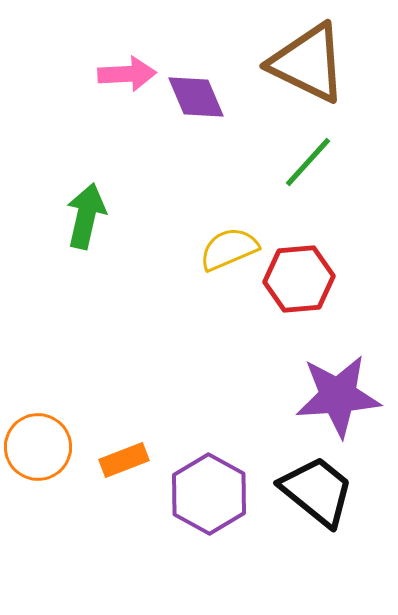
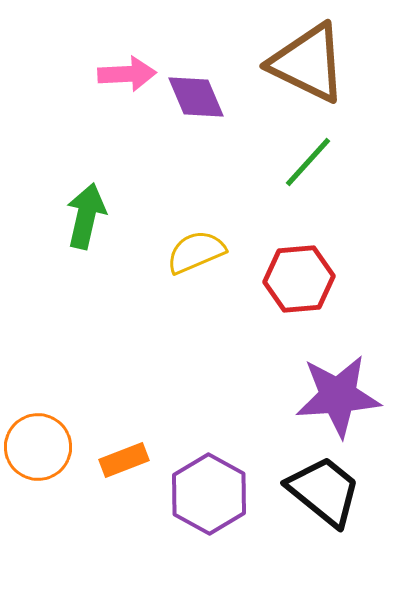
yellow semicircle: moved 33 px left, 3 px down
black trapezoid: moved 7 px right
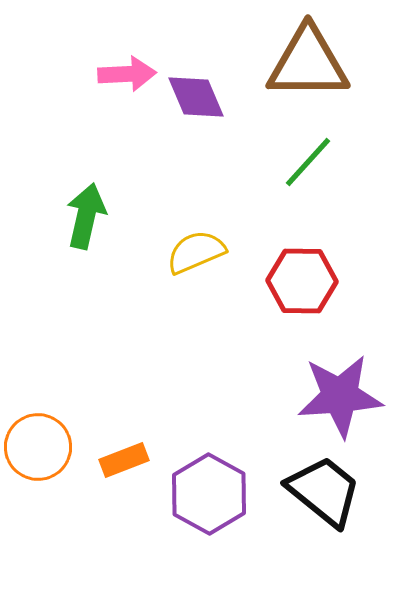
brown triangle: rotated 26 degrees counterclockwise
red hexagon: moved 3 px right, 2 px down; rotated 6 degrees clockwise
purple star: moved 2 px right
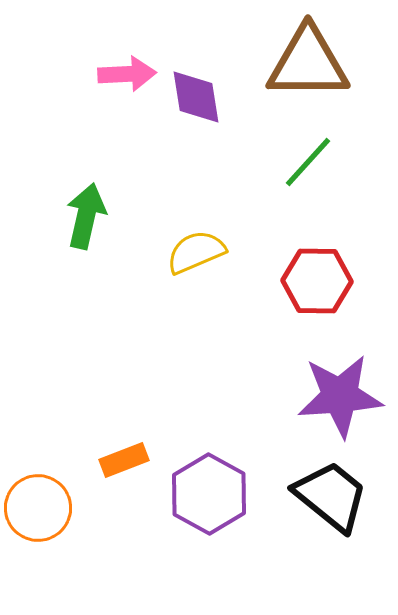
purple diamond: rotated 14 degrees clockwise
red hexagon: moved 15 px right
orange circle: moved 61 px down
black trapezoid: moved 7 px right, 5 px down
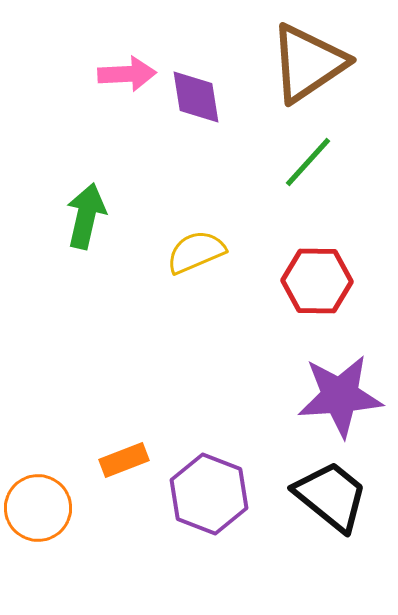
brown triangle: rotated 34 degrees counterclockwise
purple hexagon: rotated 8 degrees counterclockwise
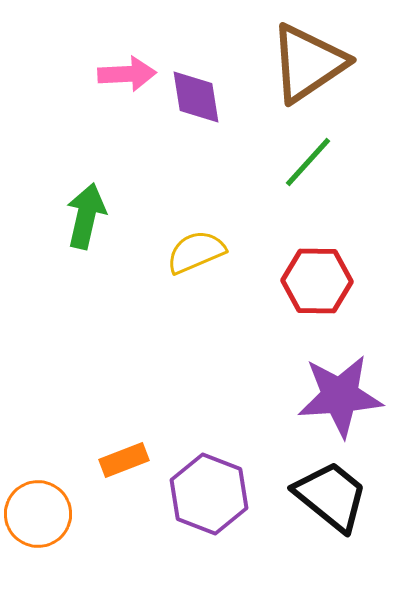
orange circle: moved 6 px down
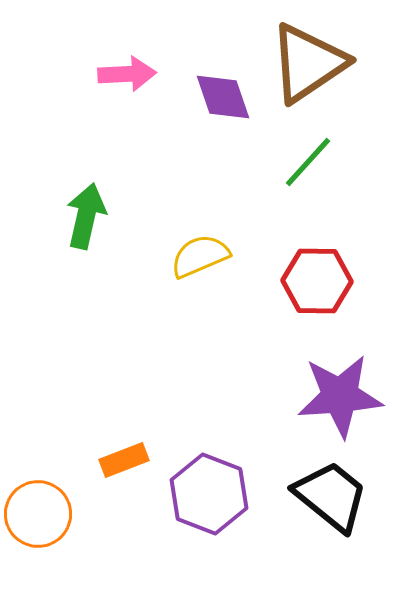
purple diamond: moved 27 px right; rotated 10 degrees counterclockwise
yellow semicircle: moved 4 px right, 4 px down
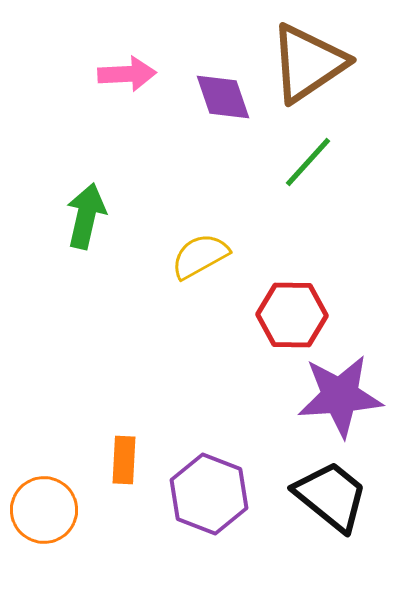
yellow semicircle: rotated 6 degrees counterclockwise
red hexagon: moved 25 px left, 34 px down
orange rectangle: rotated 66 degrees counterclockwise
orange circle: moved 6 px right, 4 px up
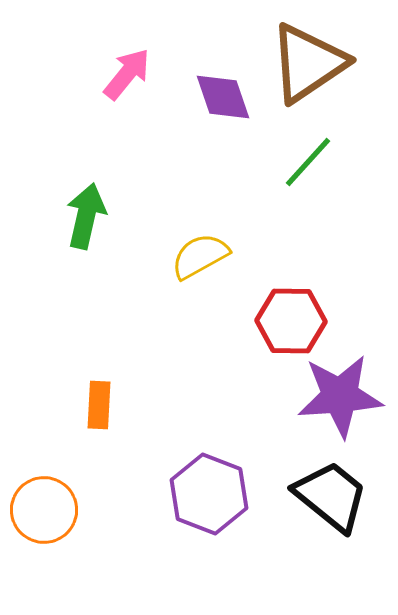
pink arrow: rotated 48 degrees counterclockwise
red hexagon: moved 1 px left, 6 px down
orange rectangle: moved 25 px left, 55 px up
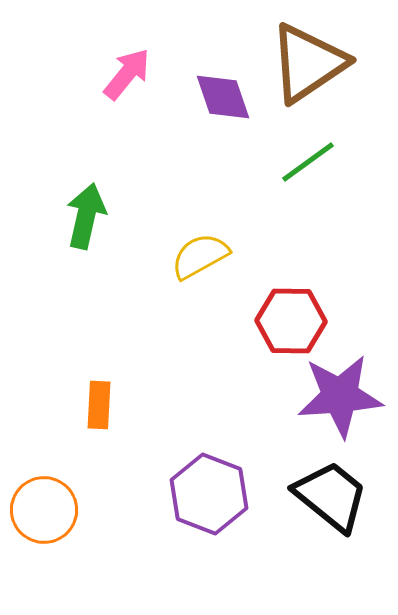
green line: rotated 12 degrees clockwise
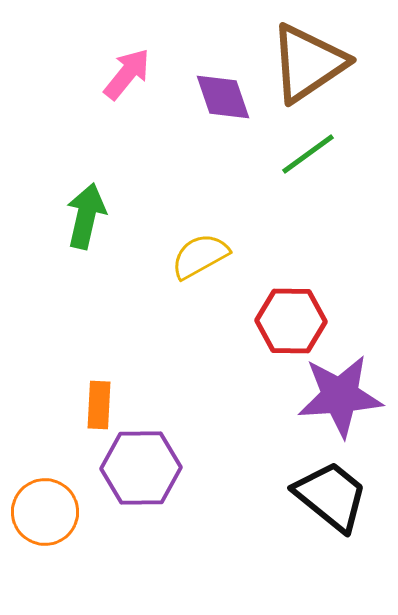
green line: moved 8 px up
purple hexagon: moved 68 px left, 26 px up; rotated 22 degrees counterclockwise
orange circle: moved 1 px right, 2 px down
